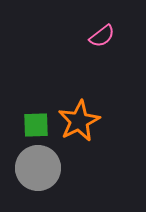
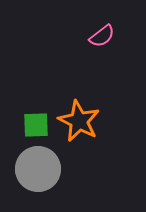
orange star: rotated 18 degrees counterclockwise
gray circle: moved 1 px down
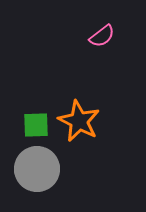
gray circle: moved 1 px left
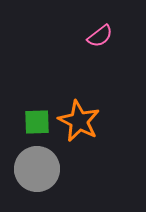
pink semicircle: moved 2 px left
green square: moved 1 px right, 3 px up
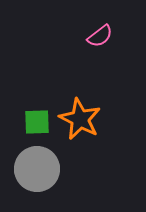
orange star: moved 1 px right, 2 px up
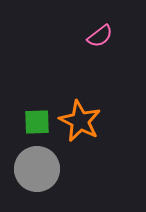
orange star: moved 2 px down
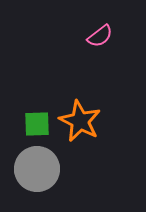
green square: moved 2 px down
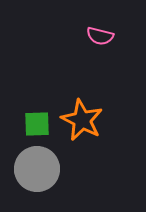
pink semicircle: rotated 52 degrees clockwise
orange star: moved 2 px right, 1 px up
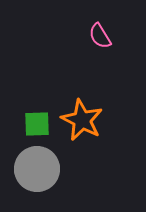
pink semicircle: rotated 44 degrees clockwise
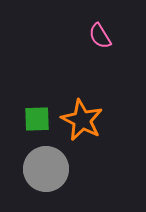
green square: moved 5 px up
gray circle: moved 9 px right
